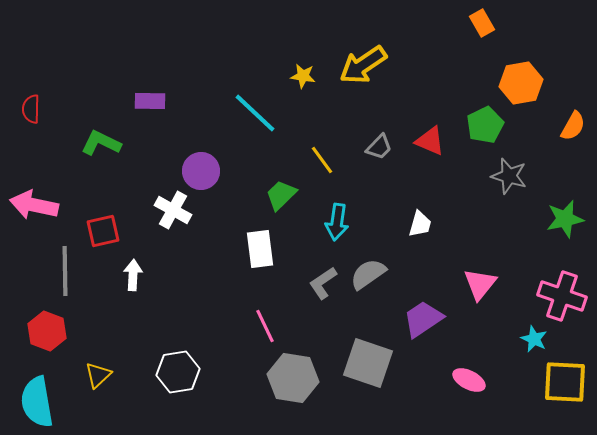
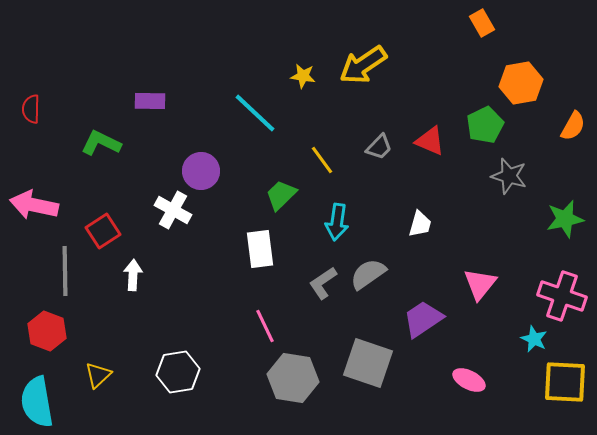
red square: rotated 20 degrees counterclockwise
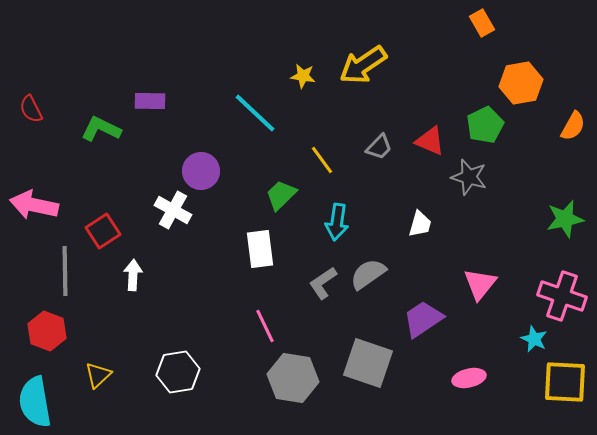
red semicircle: rotated 28 degrees counterclockwise
green L-shape: moved 14 px up
gray star: moved 40 px left, 1 px down
pink ellipse: moved 2 px up; rotated 40 degrees counterclockwise
cyan semicircle: moved 2 px left
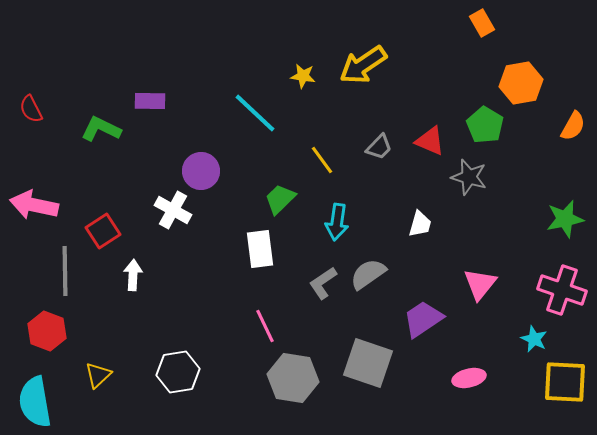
green pentagon: rotated 15 degrees counterclockwise
green trapezoid: moved 1 px left, 4 px down
pink cross: moved 6 px up
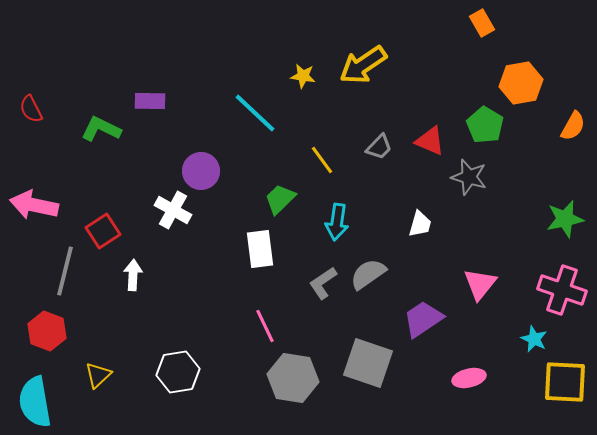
gray line: rotated 15 degrees clockwise
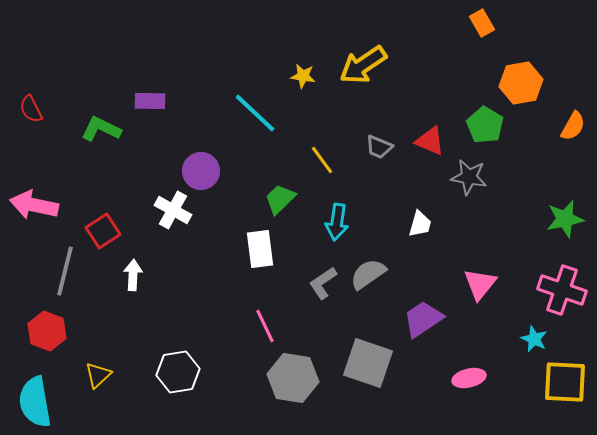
gray trapezoid: rotated 68 degrees clockwise
gray star: rotated 6 degrees counterclockwise
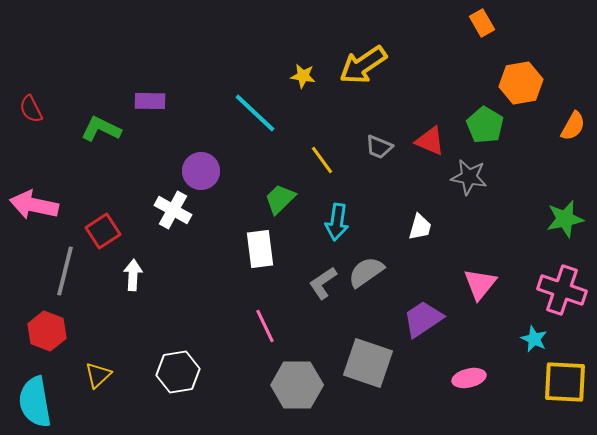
white trapezoid: moved 3 px down
gray semicircle: moved 2 px left, 2 px up
gray hexagon: moved 4 px right, 7 px down; rotated 9 degrees counterclockwise
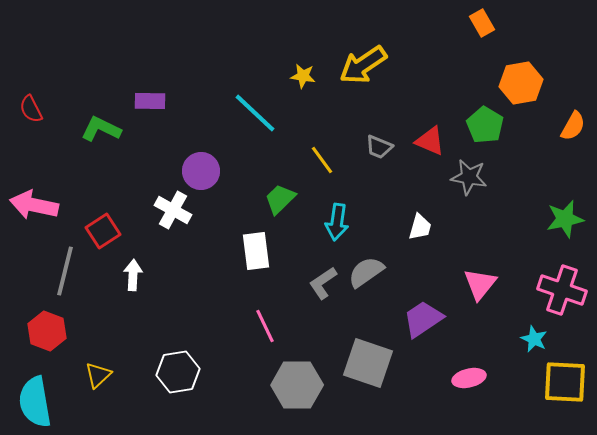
white rectangle: moved 4 px left, 2 px down
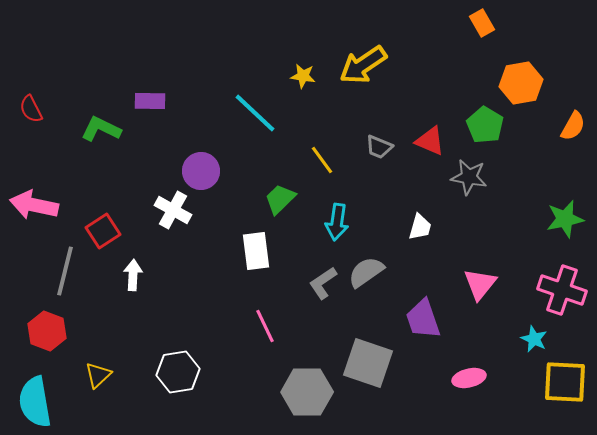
purple trapezoid: rotated 75 degrees counterclockwise
gray hexagon: moved 10 px right, 7 px down
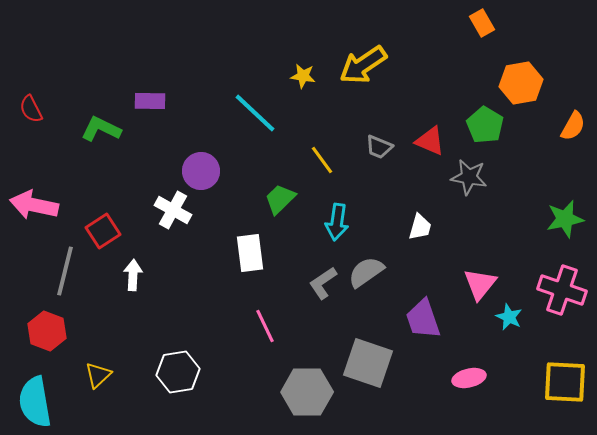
white rectangle: moved 6 px left, 2 px down
cyan star: moved 25 px left, 22 px up
